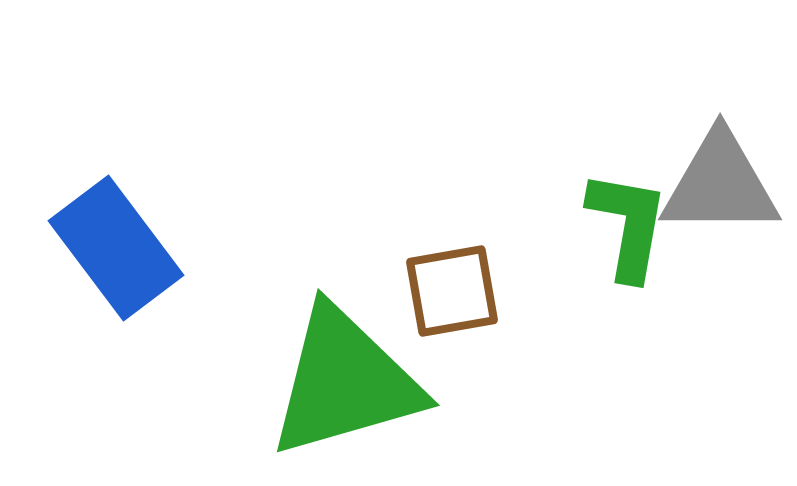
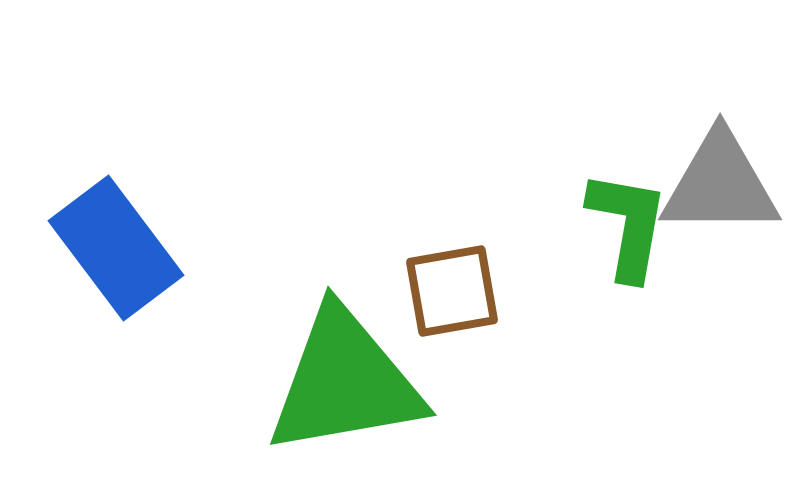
green triangle: rotated 6 degrees clockwise
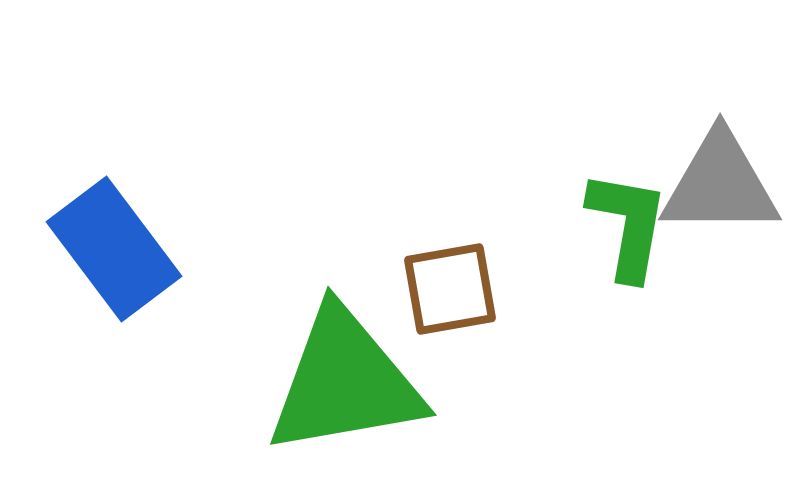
blue rectangle: moved 2 px left, 1 px down
brown square: moved 2 px left, 2 px up
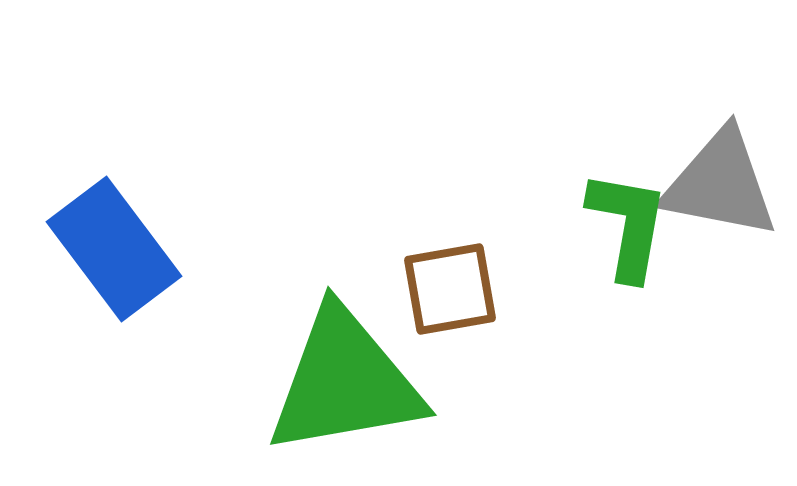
gray triangle: rotated 11 degrees clockwise
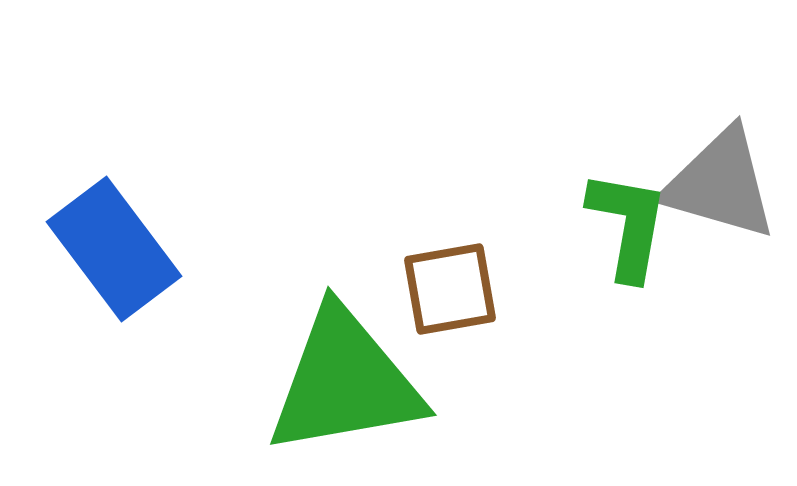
gray triangle: rotated 5 degrees clockwise
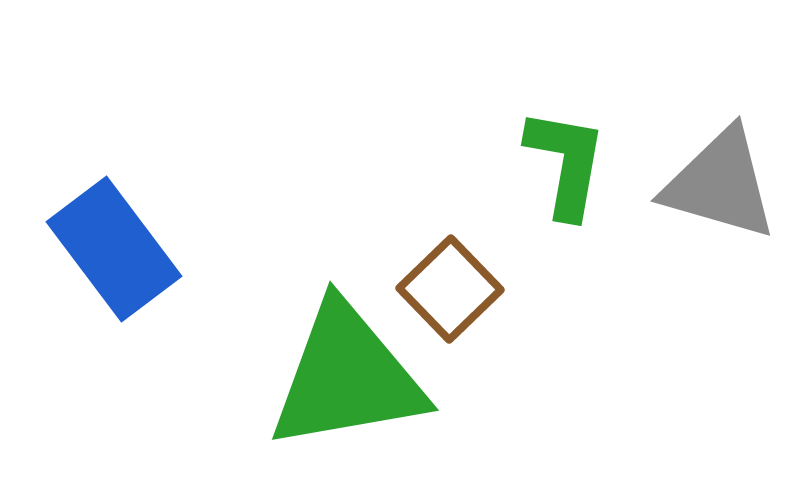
green L-shape: moved 62 px left, 62 px up
brown square: rotated 34 degrees counterclockwise
green triangle: moved 2 px right, 5 px up
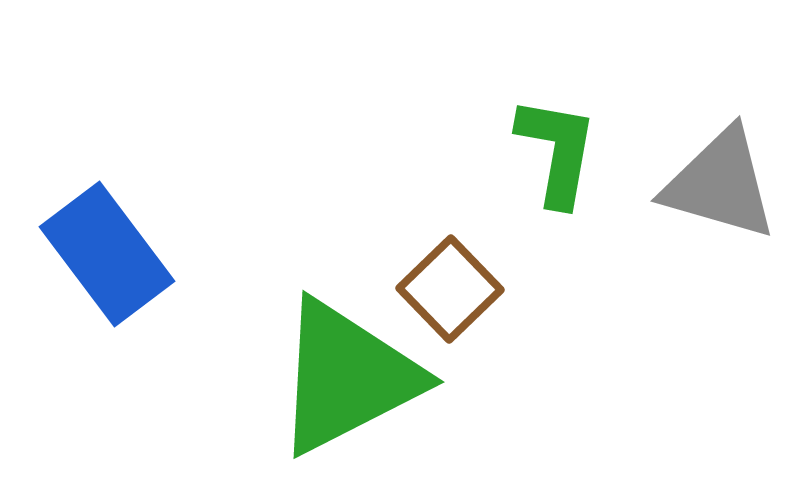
green L-shape: moved 9 px left, 12 px up
blue rectangle: moved 7 px left, 5 px down
green triangle: rotated 17 degrees counterclockwise
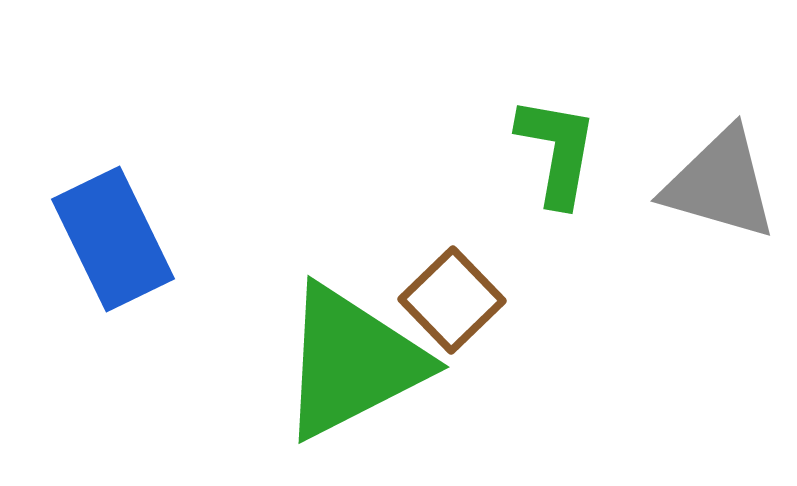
blue rectangle: moved 6 px right, 15 px up; rotated 11 degrees clockwise
brown square: moved 2 px right, 11 px down
green triangle: moved 5 px right, 15 px up
